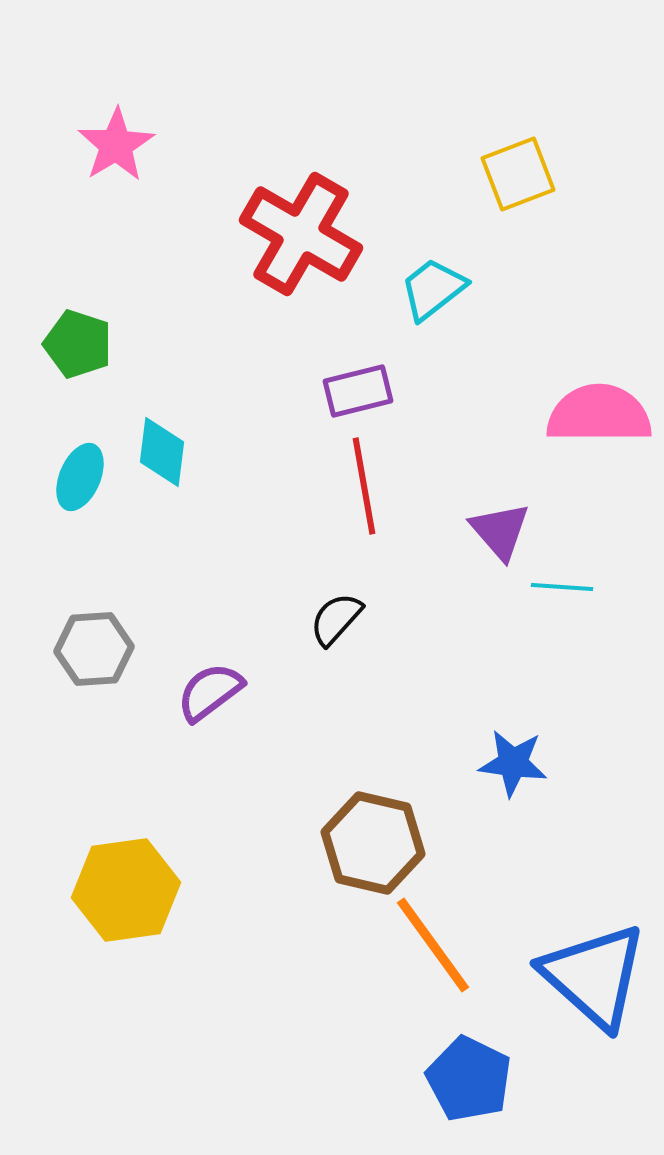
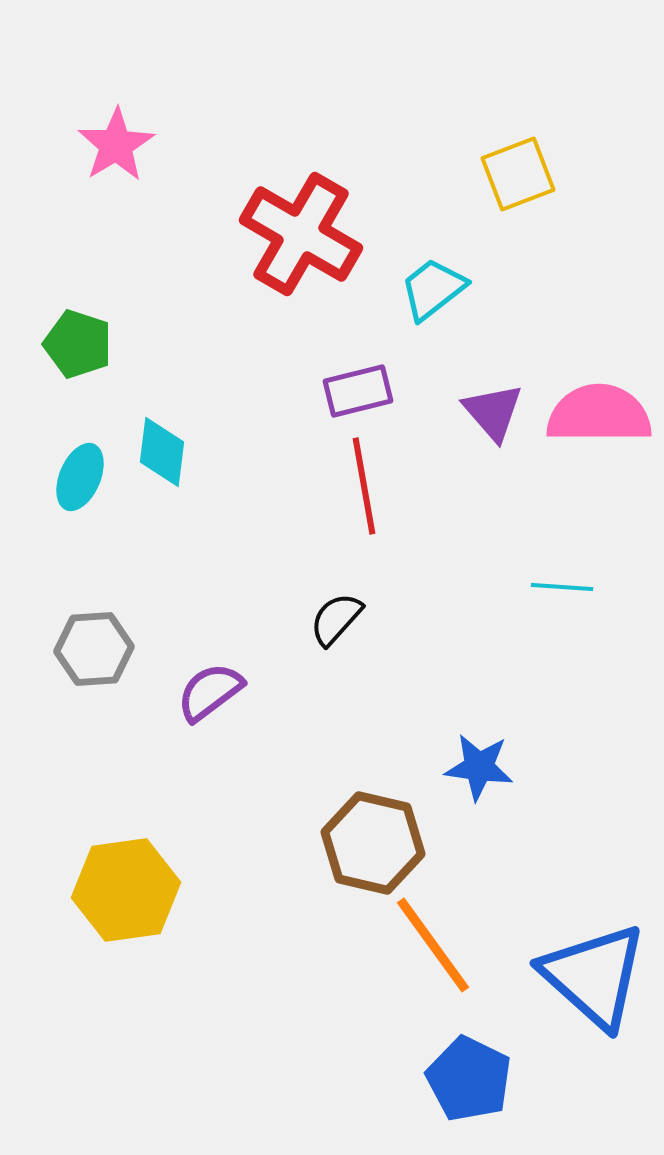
purple triangle: moved 7 px left, 119 px up
blue star: moved 34 px left, 4 px down
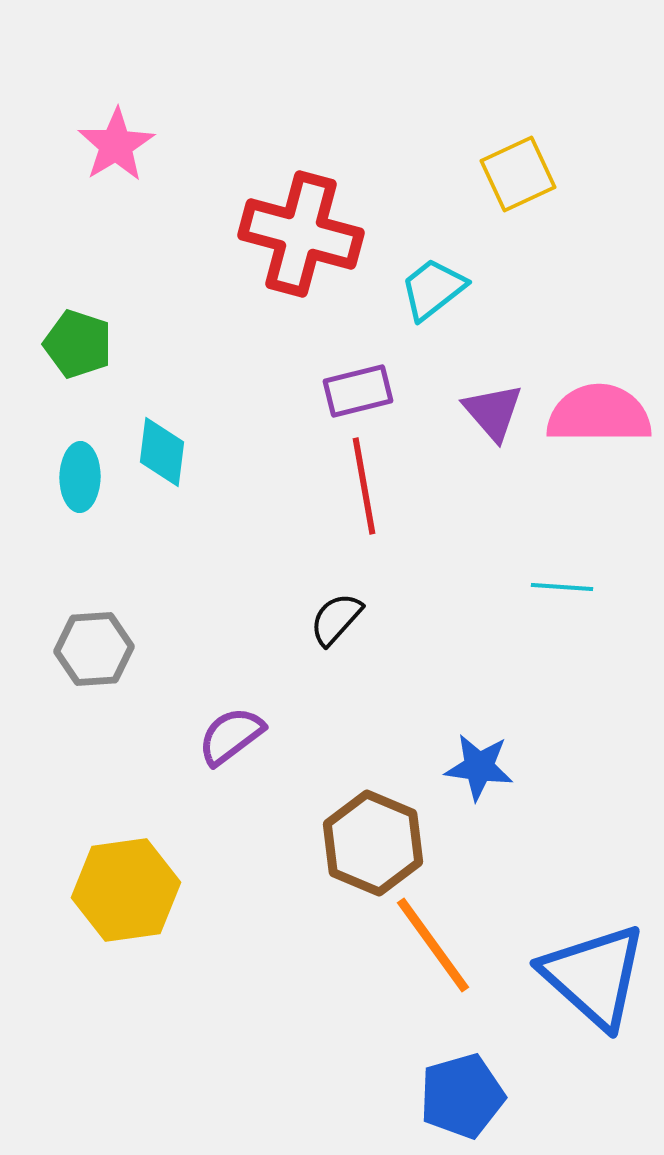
yellow square: rotated 4 degrees counterclockwise
red cross: rotated 15 degrees counterclockwise
cyan ellipse: rotated 22 degrees counterclockwise
purple semicircle: moved 21 px right, 44 px down
brown hexagon: rotated 10 degrees clockwise
blue pentagon: moved 7 px left, 17 px down; rotated 30 degrees clockwise
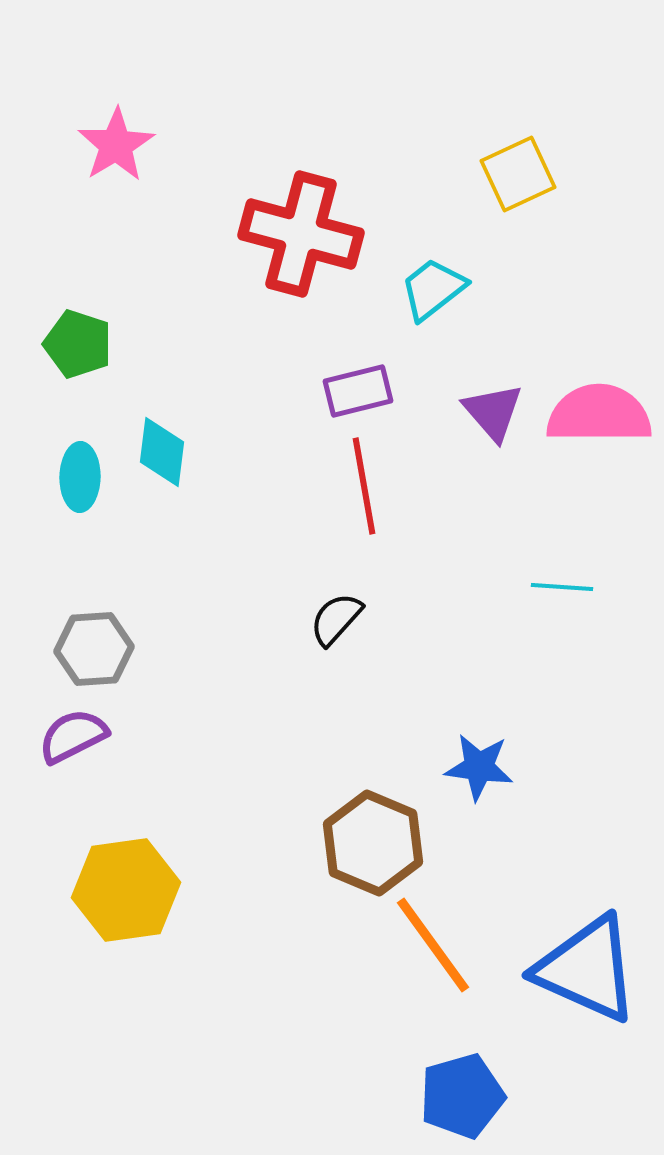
purple semicircle: moved 158 px left; rotated 10 degrees clockwise
blue triangle: moved 7 px left, 7 px up; rotated 18 degrees counterclockwise
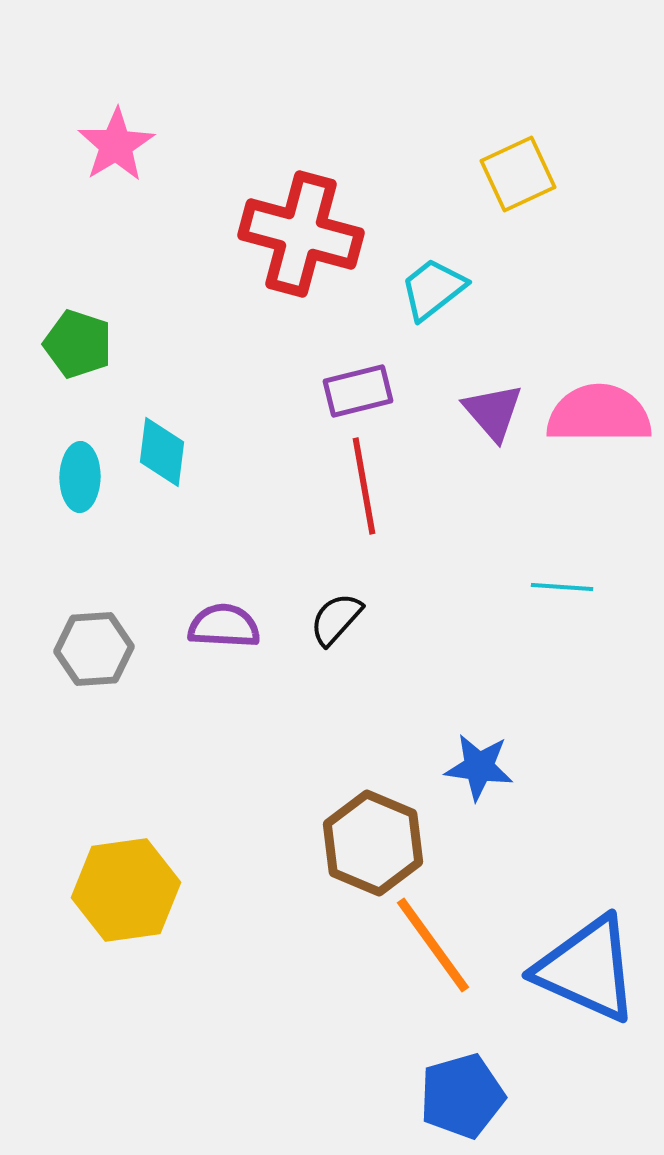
purple semicircle: moved 151 px right, 110 px up; rotated 30 degrees clockwise
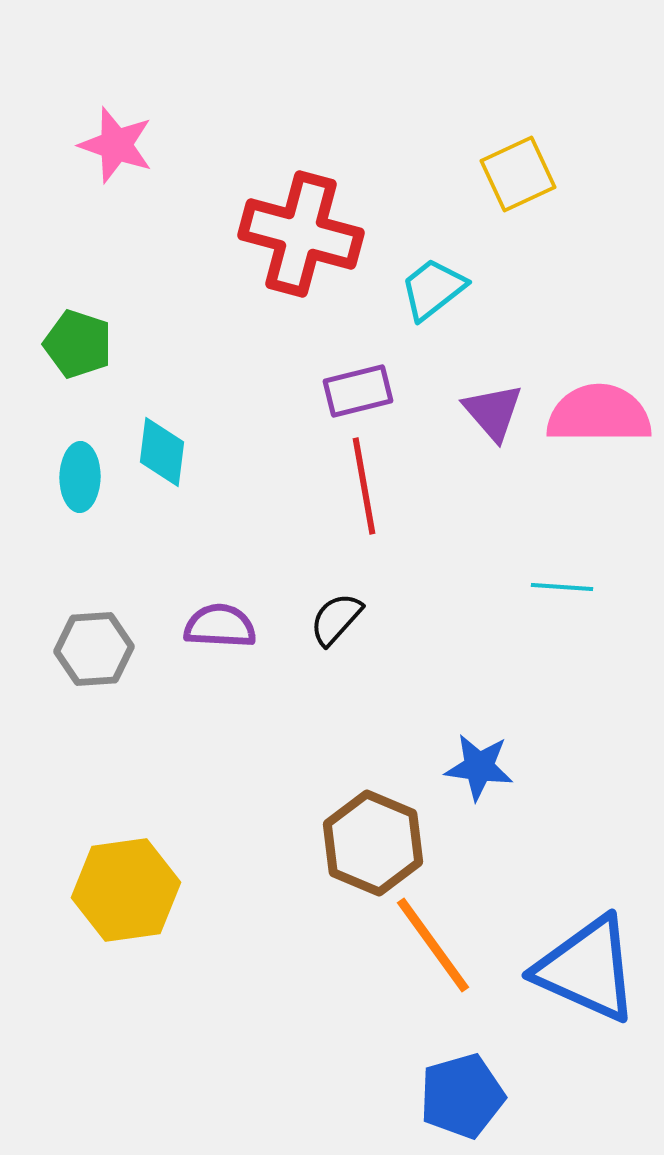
pink star: rotated 22 degrees counterclockwise
purple semicircle: moved 4 px left
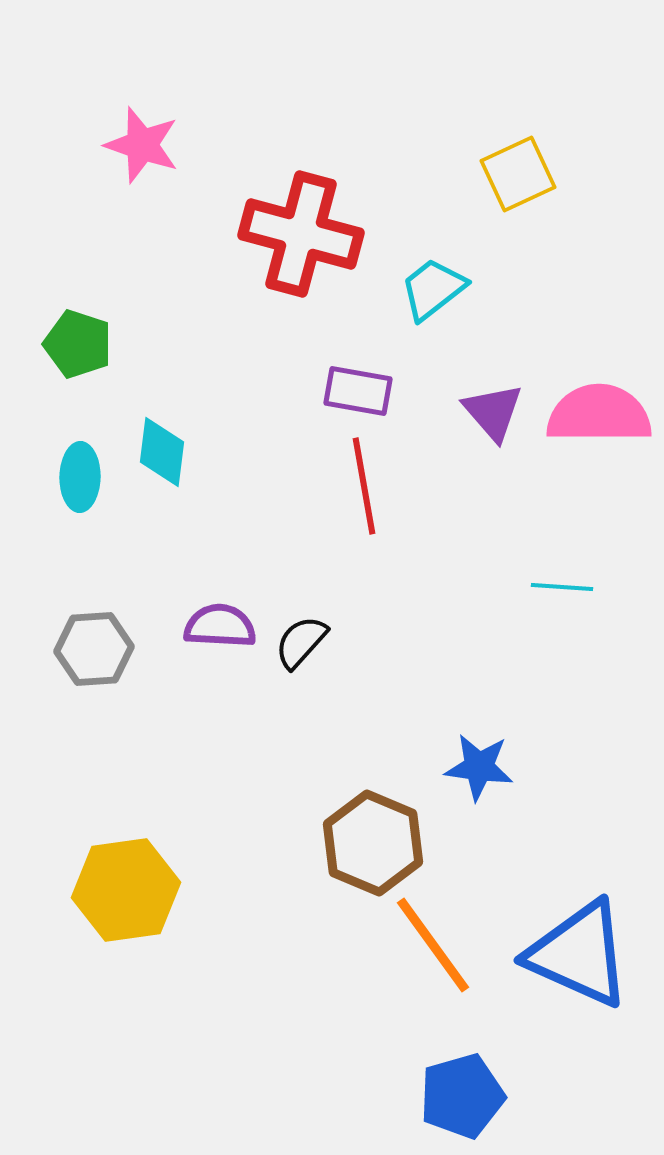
pink star: moved 26 px right
purple rectangle: rotated 24 degrees clockwise
black semicircle: moved 35 px left, 23 px down
blue triangle: moved 8 px left, 15 px up
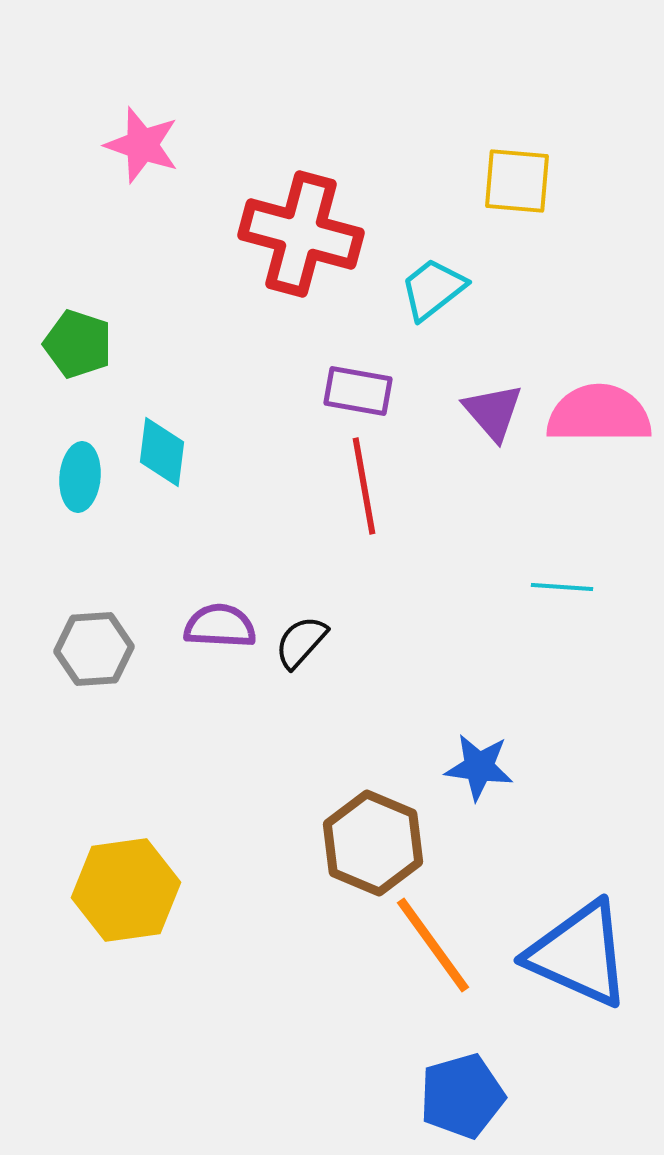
yellow square: moved 1 px left, 7 px down; rotated 30 degrees clockwise
cyan ellipse: rotated 4 degrees clockwise
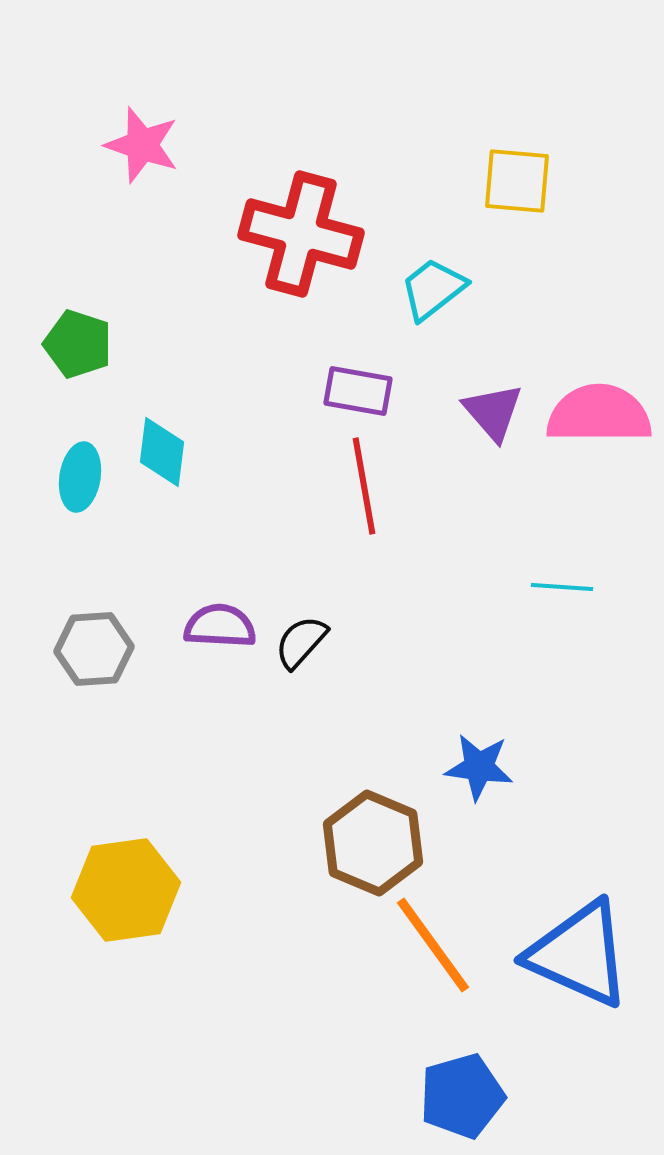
cyan ellipse: rotated 4 degrees clockwise
